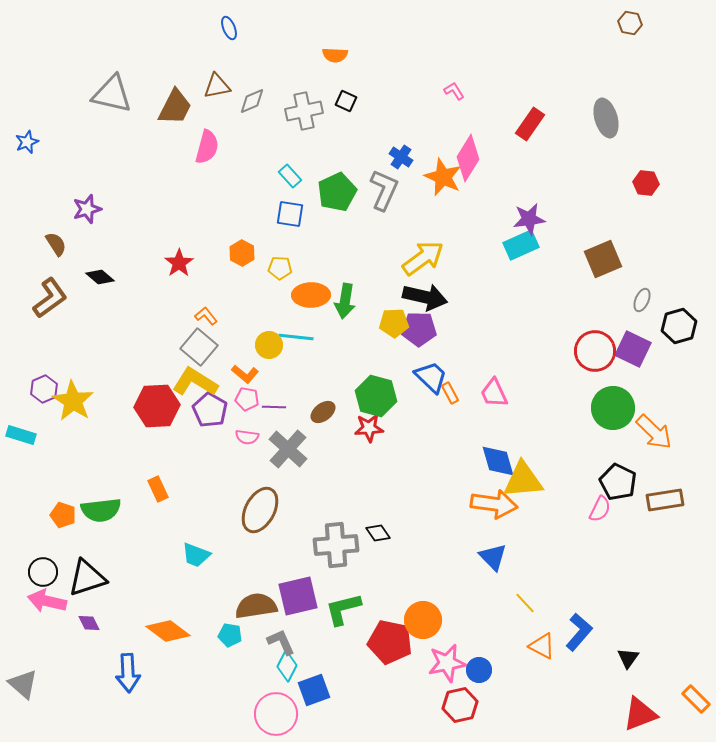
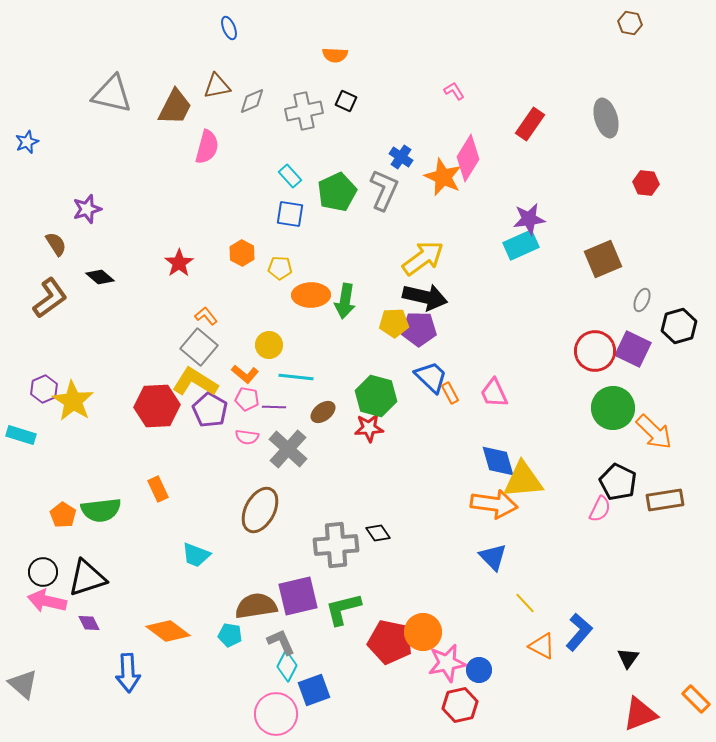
cyan line at (296, 337): moved 40 px down
orange pentagon at (63, 515): rotated 15 degrees clockwise
orange circle at (423, 620): moved 12 px down
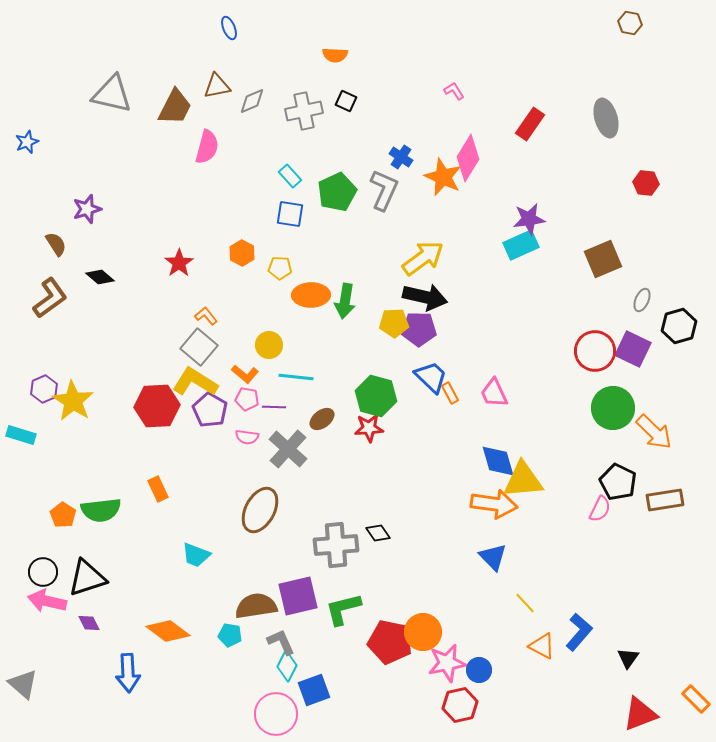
brown ellipse at (323, 412): moved 1 px left, 7 px down
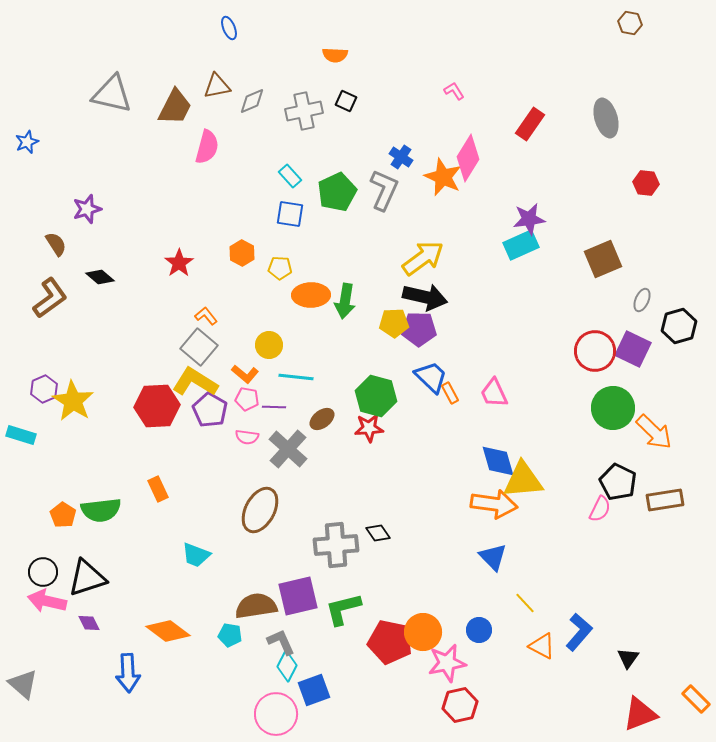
blue circle at (479, 670): moved 40 px up
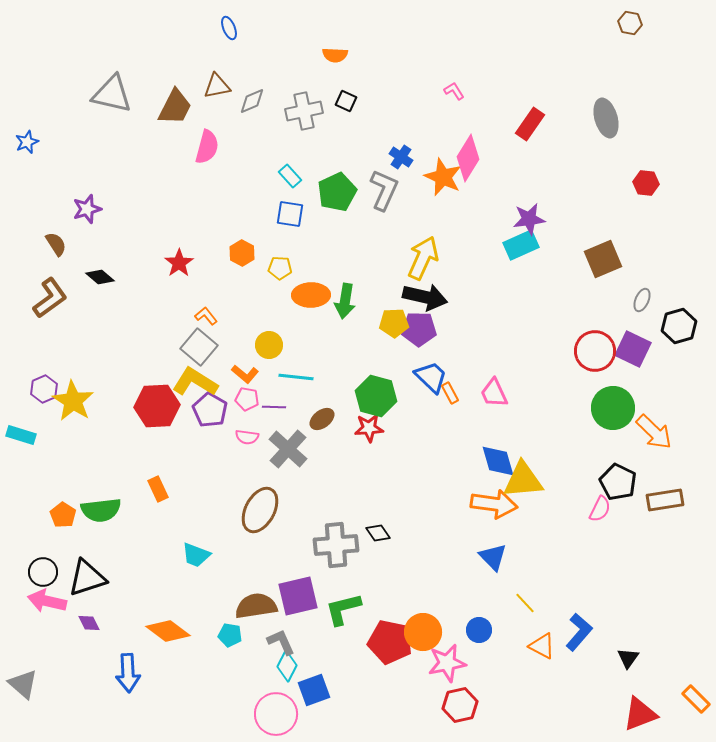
yellow arrow at (423, 258): rotated 30 degrees counterclockwise
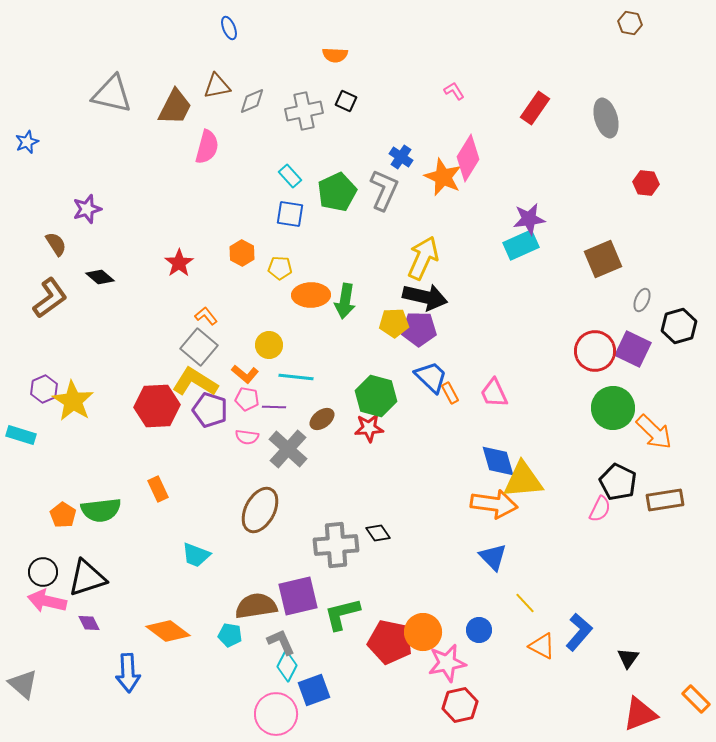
red rectangle at (530, 124): moved 5 px right, 16 px up
purple pentagon at (210, 410): rotated 12 degrees counterclockwise
green L-shape at (343, 609): moved 1 px left, 5 px down
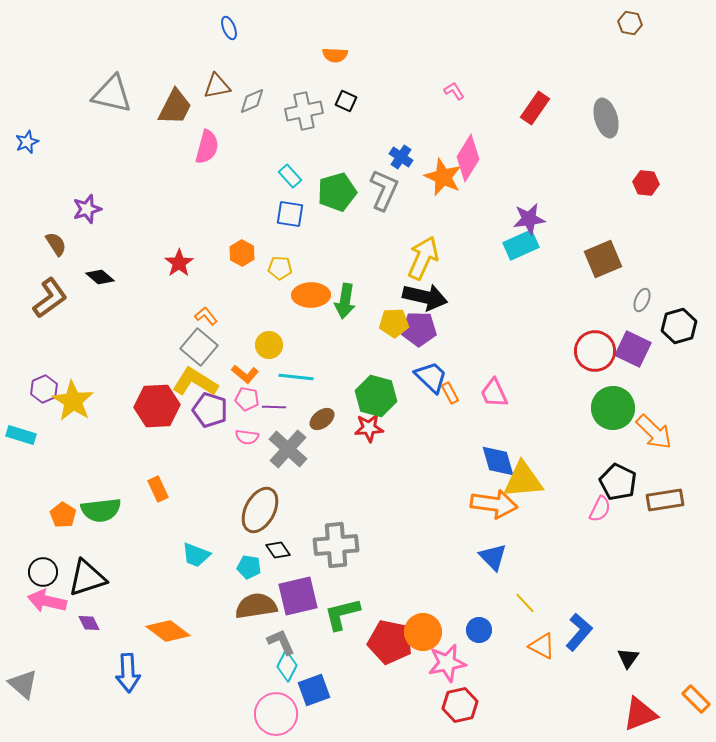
green pentagon at (337, 192): rotated 9 degrees clockwise
black diamond at (378, 533): moved 100 px left, 17 px down
cyan pentagon at (230, 635): moved 19 px right, 68 px up
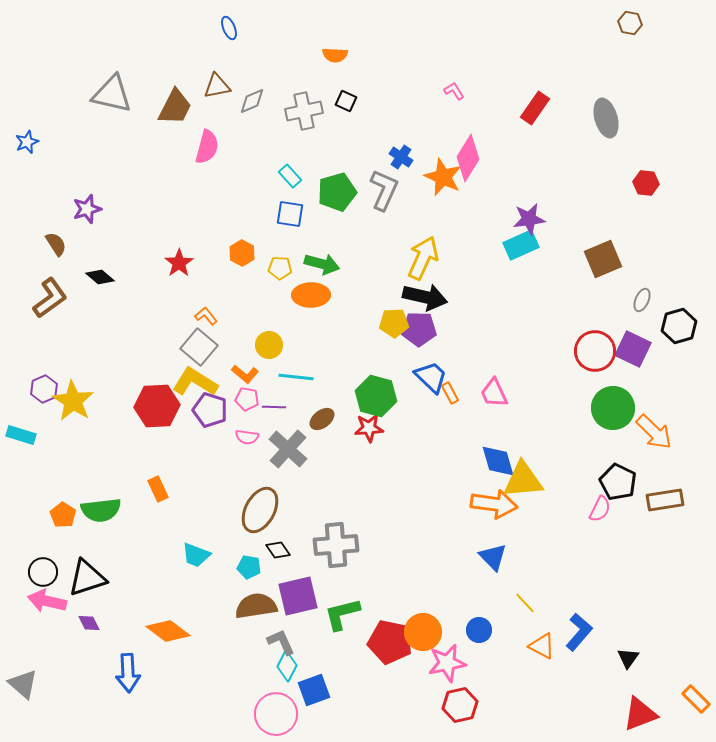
green arrow at (345, 301): moved 23 px left, 37 px up; rotated 84 degrees counterclockwise
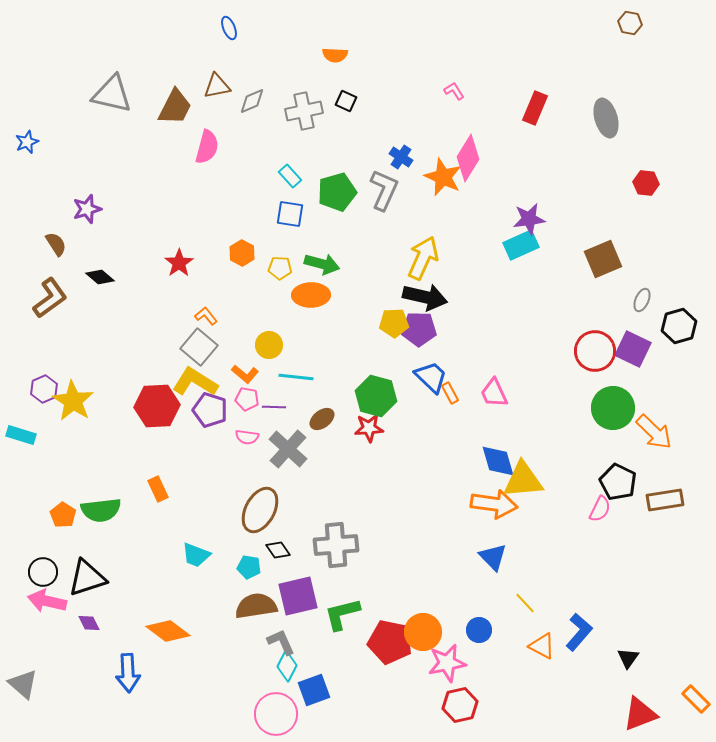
red rectangle at (535, 108): rotated 12 degrees counterclockwise
